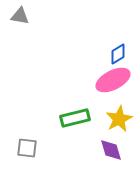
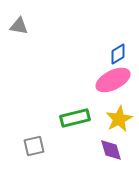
gray triangle: moved 1 px left, 10 px down
gray square: moved 7 px right, 2 px up; rotated 20 degrees counterclockwise
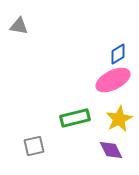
purple diamond: rotated 10 degrees counterclockwise
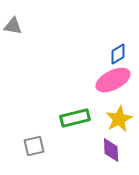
gray triangle: moved 6 px left
purple diamond: rotated 25 degrees clockwise
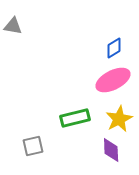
blue diamond: moved 4 px left, 6 px up
gray square: moved 1 px left
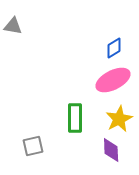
green rectangle: rotated 76 degrees counterclockwise
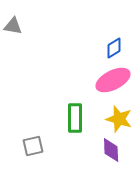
yellow star: rotated 28 degrees counterclockwise
